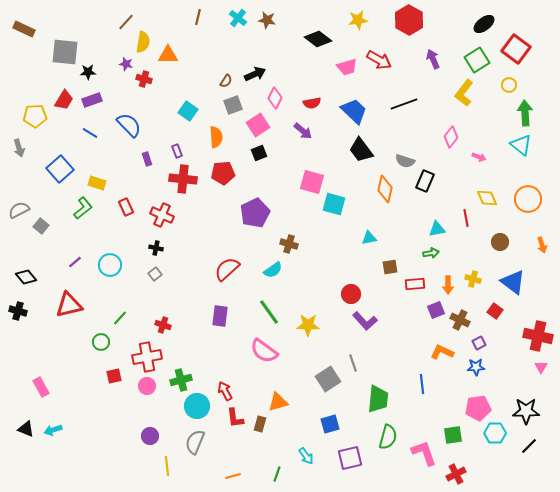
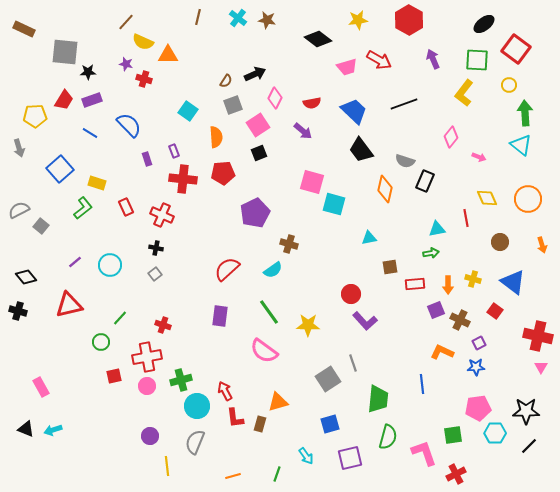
yellow semicircle at (143, 42): rotated 105 degrees clockwise
green square at (477, 60): rotated 35 degrees clockwise
purple rectangle at (177, 151): moved 3 px left
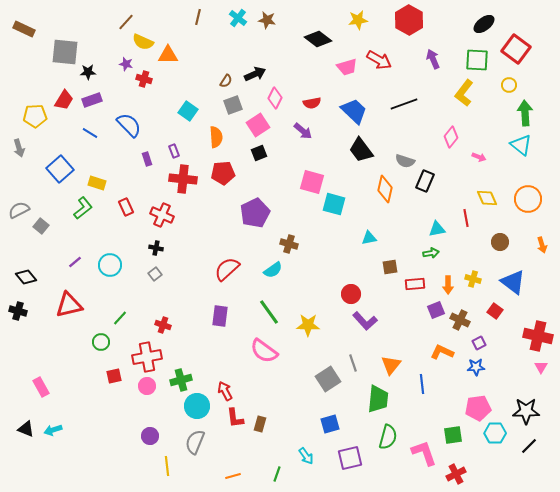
orange triangle at (278, 402): moved 113 px right, 37 px up; rotated 35 degrees counterclockwise
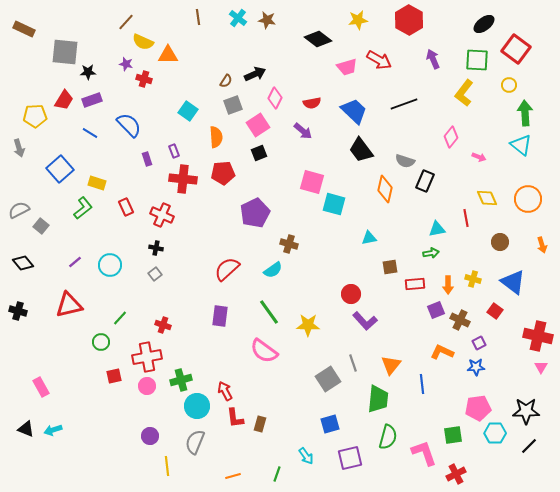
brown line at (198, 17): rotated 21 degrees counterclockwise
black diamond at (26, 277): moved 3 px left, 14 px up
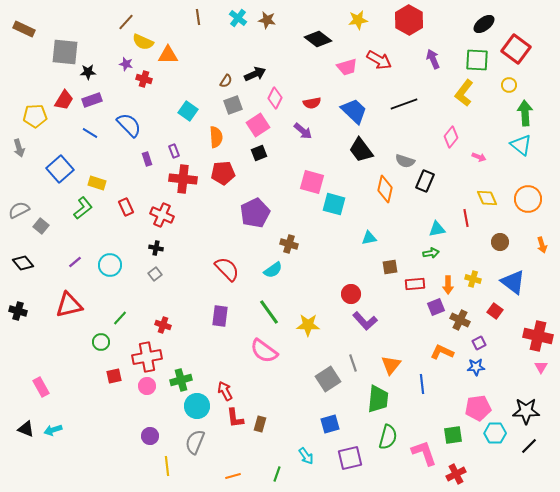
red semicircle at (227, 269): rotated 88 degrees clockwise
purple square at (436, 310): moved 3 px up
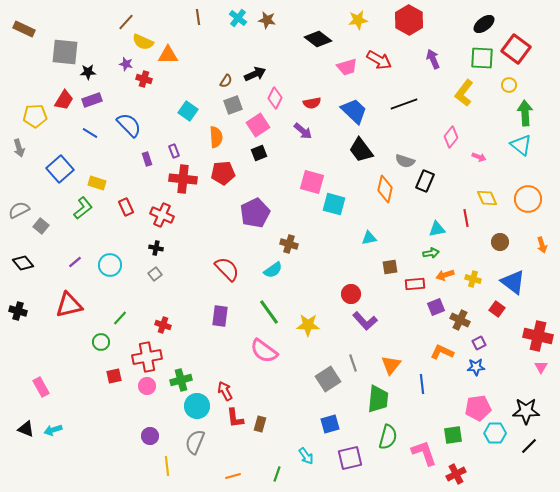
green square at (477, 60): moved 5 px right, 2 px up
orange arrow at (448, 285): moved 3 px left, 10 px up; rotated 72 degrees clockwise
red square at (495, 311): moved 2 px right, 2 px up
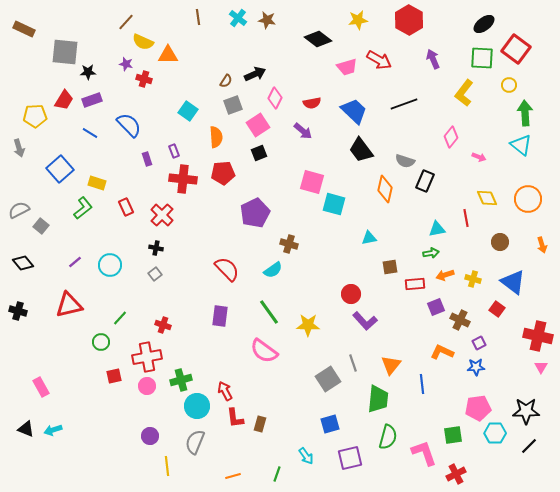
red cross at (162, 215): rotated 20 degrees clockwise
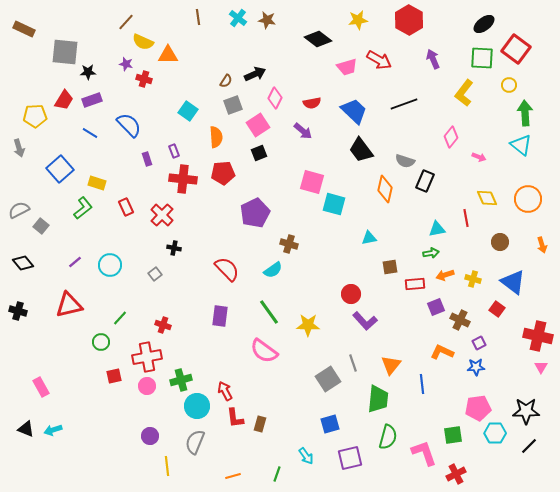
black cross at (156, 248): moved 18 px right
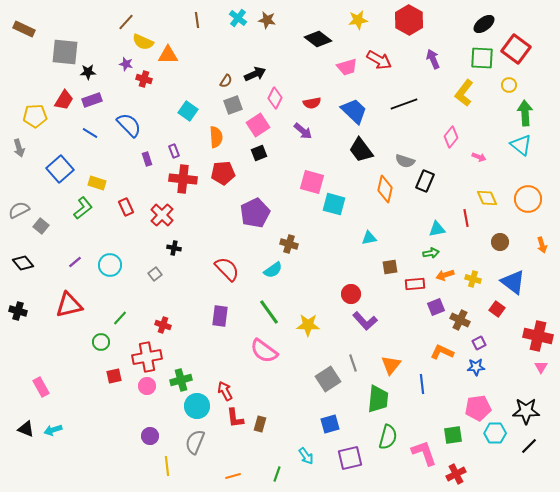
brown line at (198, 17): moved 1 px left, 3 px down
